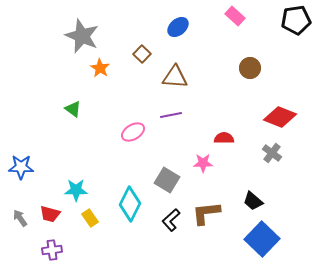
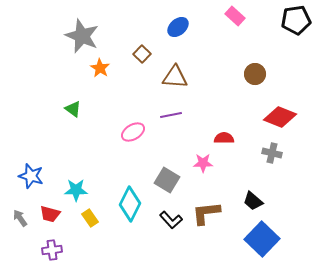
brown circle: moved 5 px right, 6 px down
gray cross: rotated 24 degrees counterclockwise
blue star: moved 10 px right, 9 px down; rotated 15 degrees clockwise
black L-shape: rotated 90 degrees counterclockwise
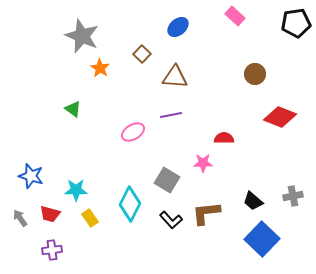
black pentagon: moved 3 px down
gray cross: moved 21 px right, 43 px down; rotated 24 degrees counterclockwise
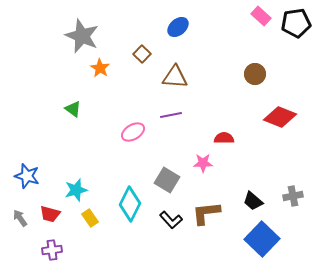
pink rectangle: moved 26 px right
blue star: moved 4 px left
cyan star: rotated 15 degrees counterclockwise
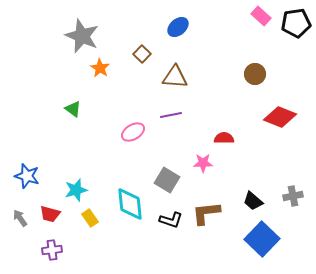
cyan diamond: rotated 32 degrees counterclockwise
black L-shape: rotated 30 degrees counterclockwise
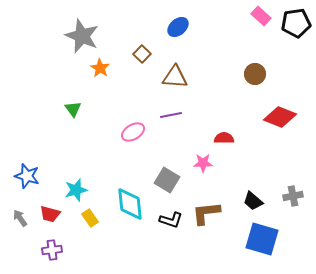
green triangle: rotated 18 degrees clockwise
blue square: rotated 28 degrees counterclockwise
